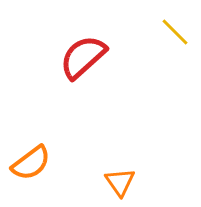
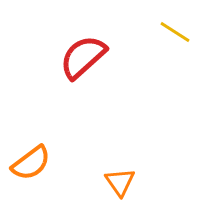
yellow line: rotated 12 degrees counterclockwise
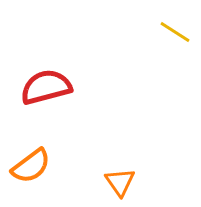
red semicircle: moved 37 px left, 30 px down; rotated 27 degrees clockwise
orange semicircle: moved 3 px down
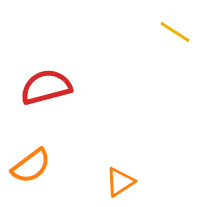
orange triangle: rotated 32 degrees clockwise
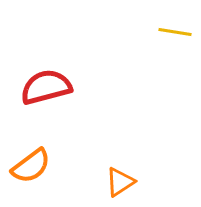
yellow line: rotated 24 degrees counterclockwise
